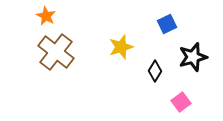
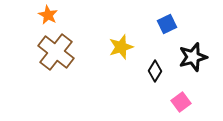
orange star: moved 2 px right, 1 px up
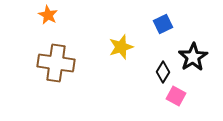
blue square: moved 4 px left
brown cross: moved 11 px down; rotated 30 degrees counterclockwise
black star: rotated 16 degrees counterclockwise
black diamond: moved 8 px right, 1 px down
pink square: moved 5 px left, 6 px up; rotated 24 degrees counterclockwise
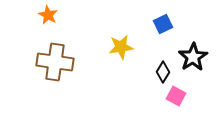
yellow star: rotated 10 degrees clockwise
brown cross: moved 1 px left, 1 px up
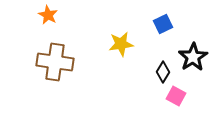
yellow star: moved 3 px up
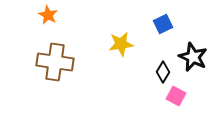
black star: rotated 16 degrees counterclockwise
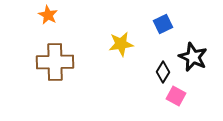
brown cross: rotated 9 degrees counterclockwise
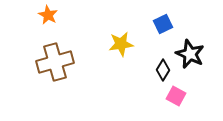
black star: moved 3 px left, 3 px up
brown cross: rotated 15 degrees counterclockwise
black diamond: moved 2 px up
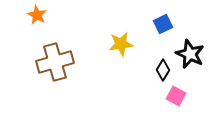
orange star: moved 11 px left
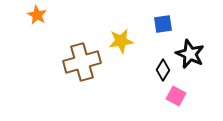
blue square: rotated 18 degrees clockwise
yellow star: moved 3 px up
brown cross: moved 27 px right
